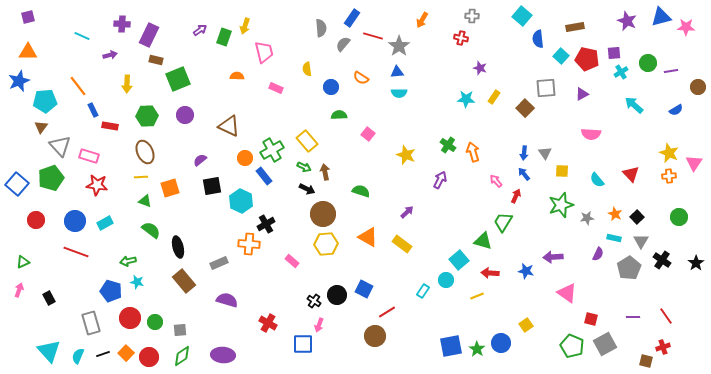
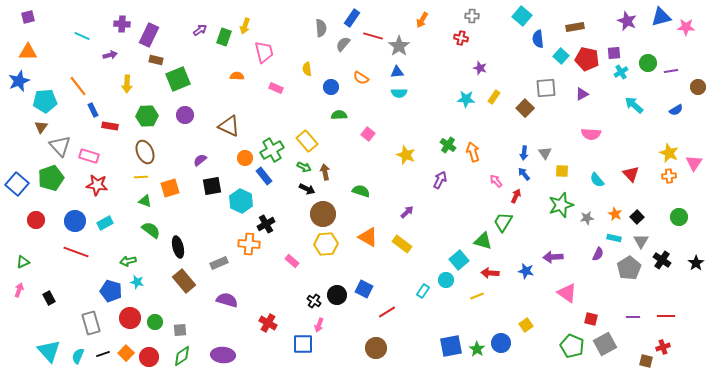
red line at (666, 316): rotated 54 degrees counterclockwise
brown circle at (375, 336): moved 1 px right, 12 px down
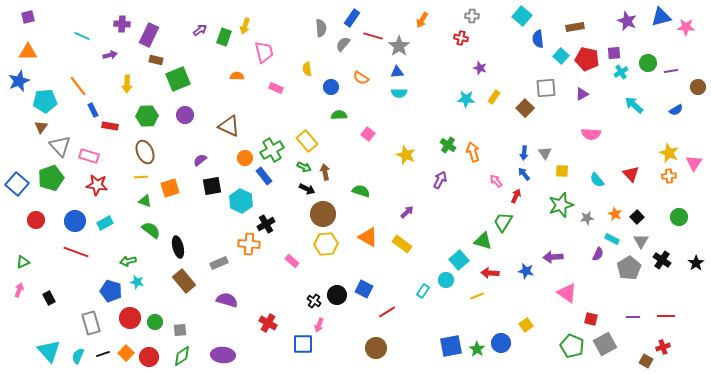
cyan rectangle at (614, 238): moved 2 px left, 1 px down; rotated 16 degrees clockwise
brown square at (646, 361): rotated 16 degrees clockwise
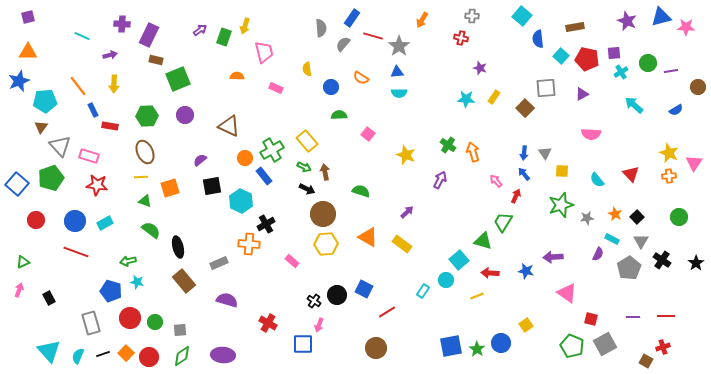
yellow arrow at (127, 84): moved 13 px left
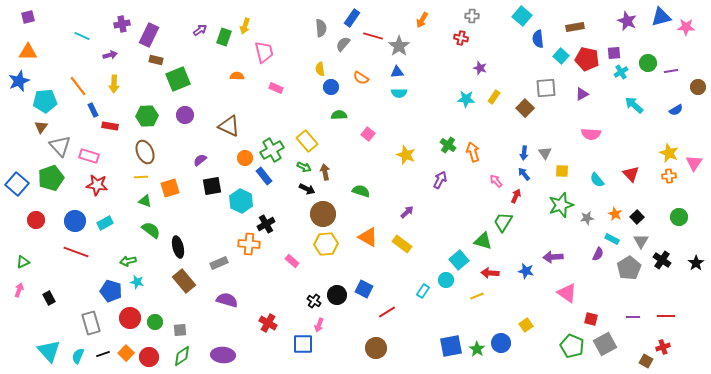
purple cross at (122, 24): rotated 14 degrees counterclockwise
yellow semicircle at (307, 69): moved 13 px right
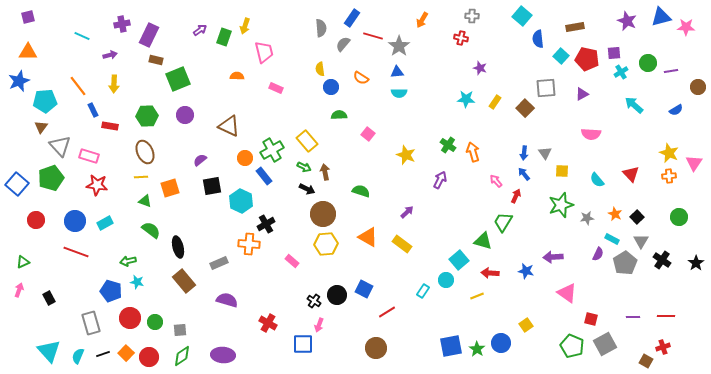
yellow rectangle at (494, 97): moved 1 px right, 5 px down
gray pentagon at (629, 268): moved 4 px left, 5 px up
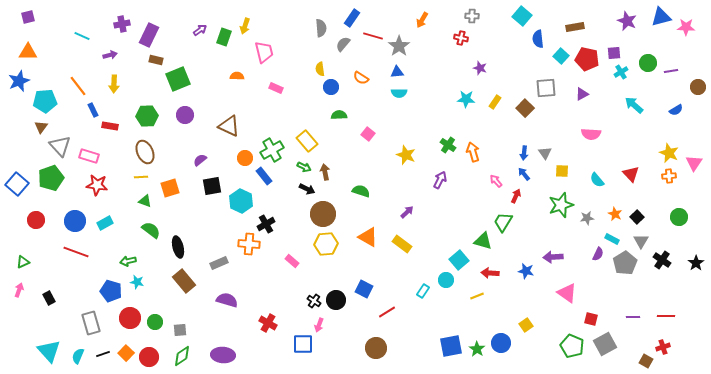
black circle at (337, 295): moved 1 px left, 5 px down
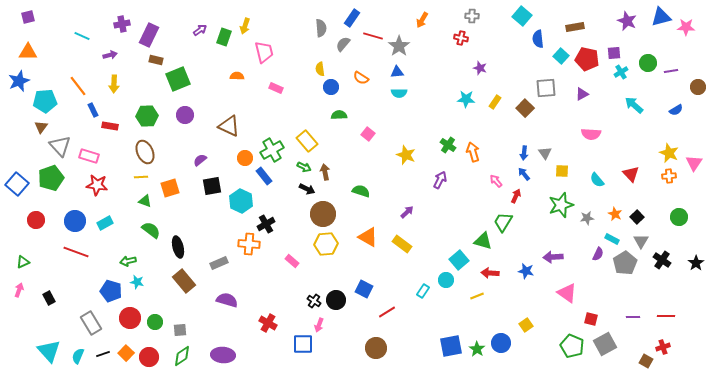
gray rectangle at (91, 323): rotated 15 degrees counterclockwise
